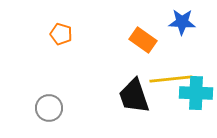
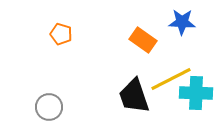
yellow line: rotated 21 degrees counterclockwise
gray circle: moved 1 px up
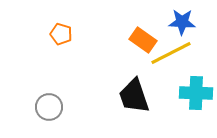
yellow line: moved 26 px up
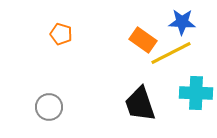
black trapezoid: moved 6 px right, 8 px down
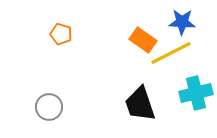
cyan cross: rotated 16 degrees counterclockwise
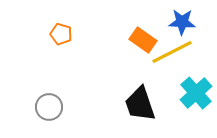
yellow line: moved 1 px right, 1 px up
cyan cross: rotated 28 degrees counterclockwise
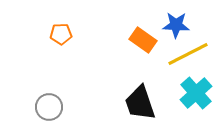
blue star: moved 6 px left, 3 px down
orange pentagon: rotated 20 degrees counterclockwise
yellow line: moved 16 px right, 2 px down
black trapezoid: moved 1 px up
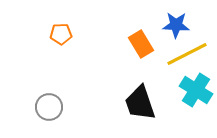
orange rectangle: moved 2 px left, 4 px down; rotated 24 degrees clockwise
yellow line: moved 1 px left
cyan cross: moved 3 px up; rotated 16 degrees counterclockwise
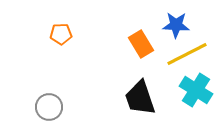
black trapezoid: moved 5 px up
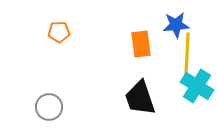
blue star: rotated 8 degrees counterclockwise
orange pentagon: moved 2 px left, 2 px up
orange rectangle: rotated 24 degrees clockwise
yellow line: rotated 60 degrees counterclockwise
cyan cross: moved 1 px right, 4 px up
